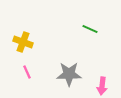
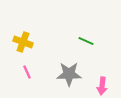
green line: moved 4 px left, 12 px down
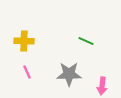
yellow cross: moved 1 px right, 1 px up; rotated 18 degrees counterclockwise
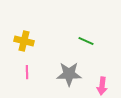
yellow cross: rotated 12 degrees clockwise
pink line: rotated 24 degrees clockwise
